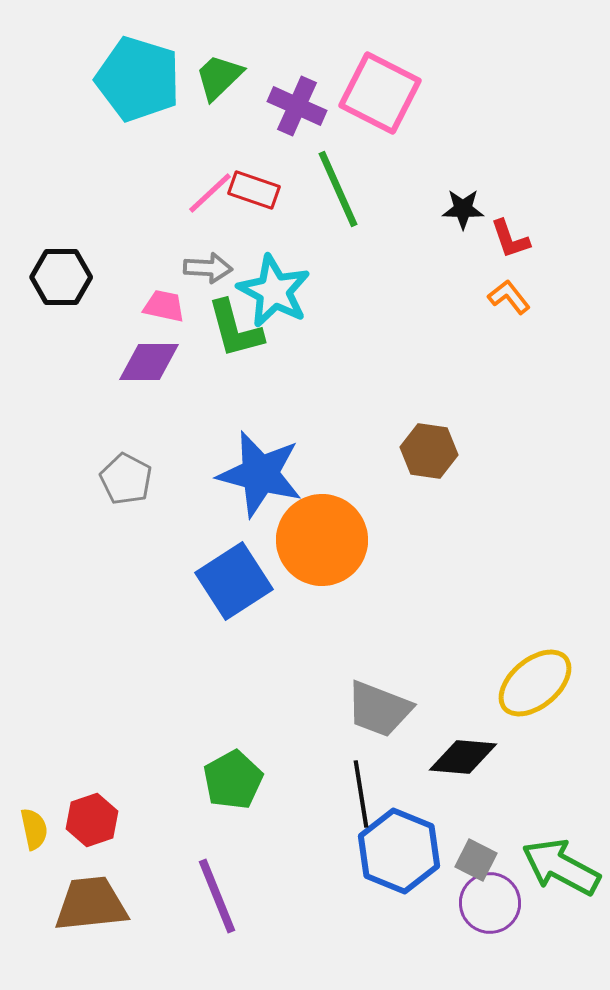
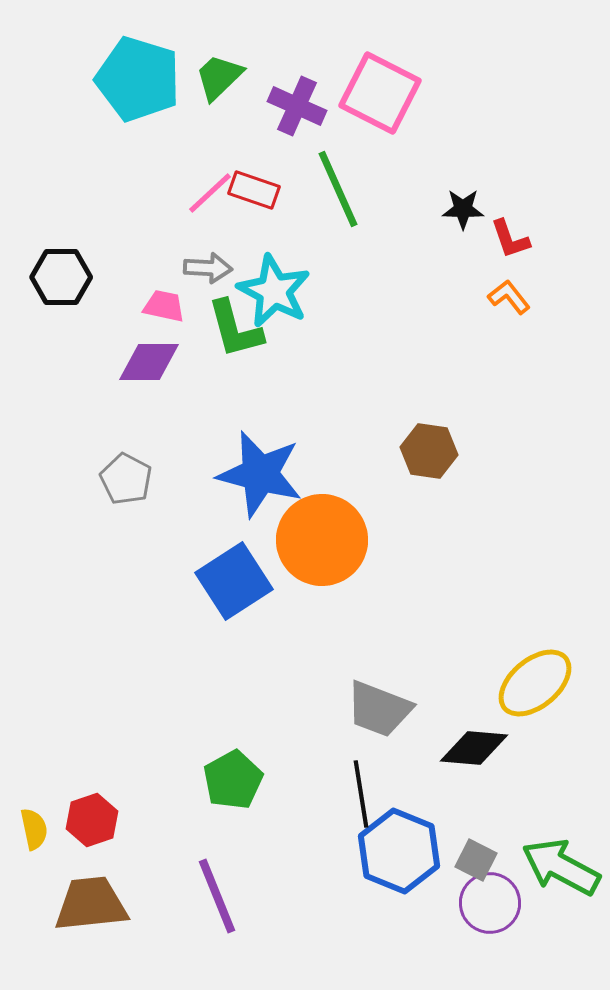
black diamond: moved 11 px right, 9 px up
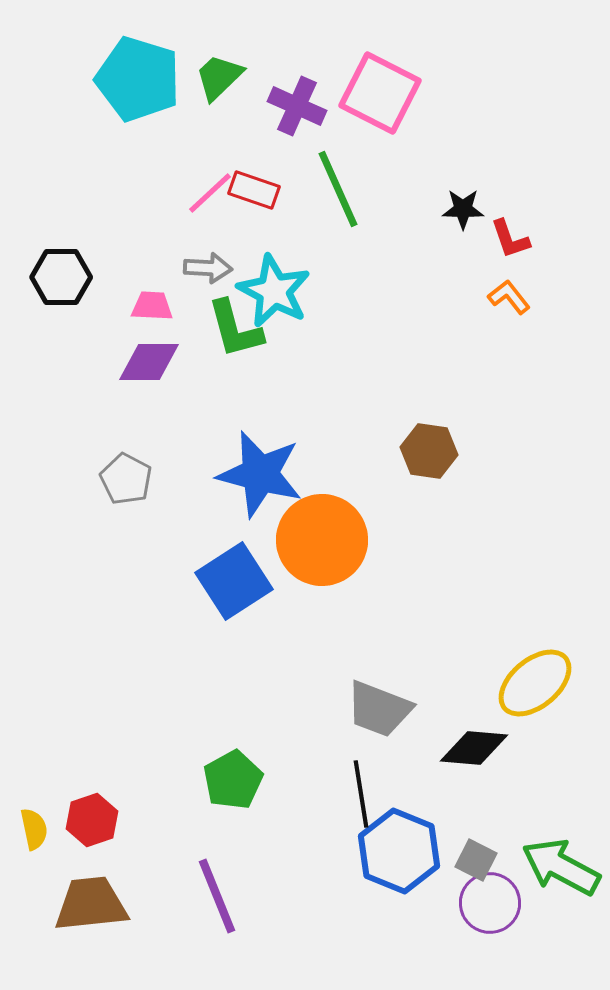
pink trapezoid: moved 12 px left; rotated 9 degrees counterclockwise
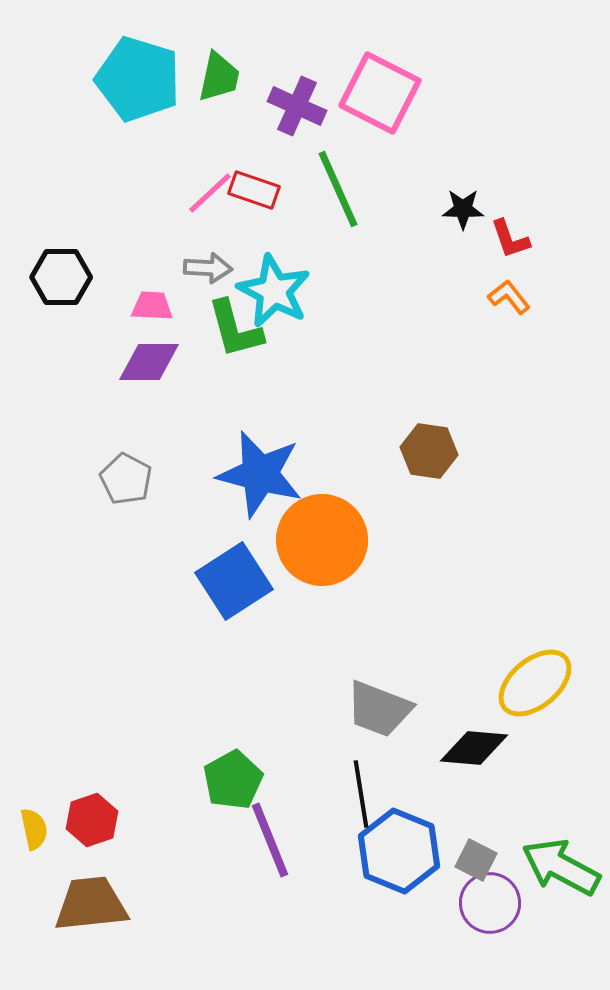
green trapezoid: rotated 146 degrees clockwise
purple line: moved 53 px right, 56 px up
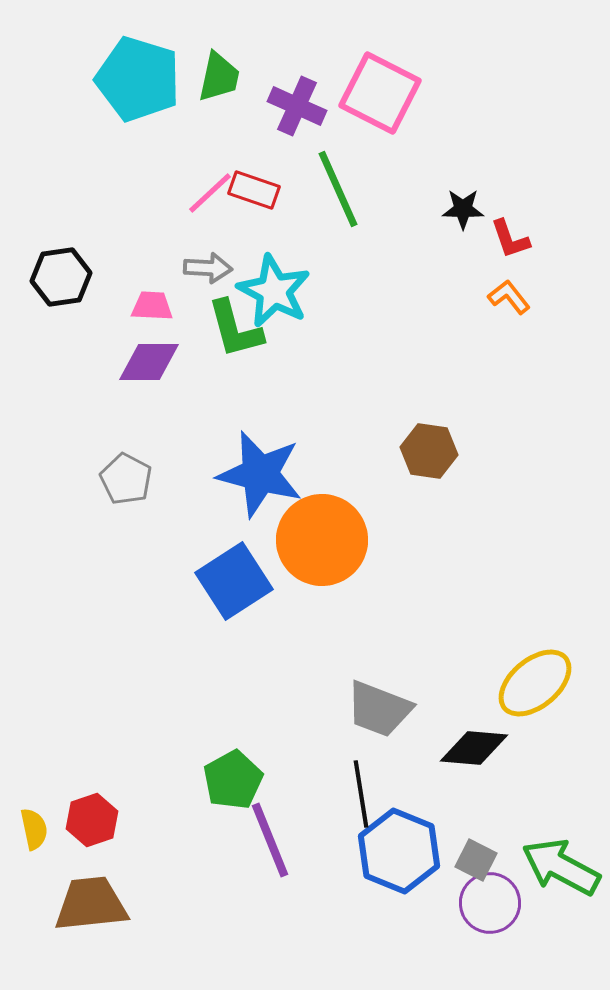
black hexagon: rotated 8 degrees counterclockwise
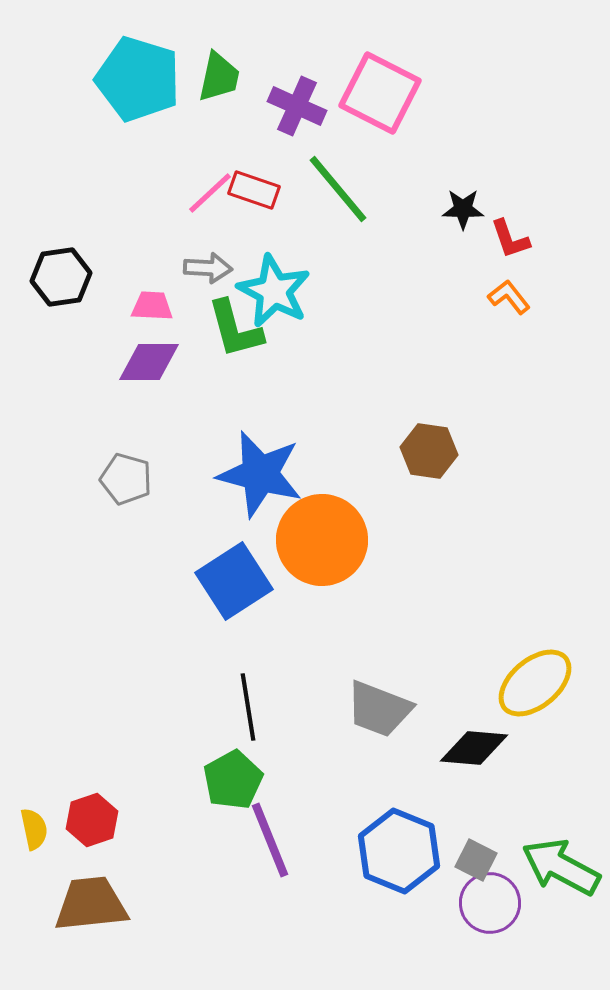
green line: rotated 16 degrees counterclockwise
gray pentagon: rotated 12 degrees counterclockwise
black line: moved 113 px left, 87 px up
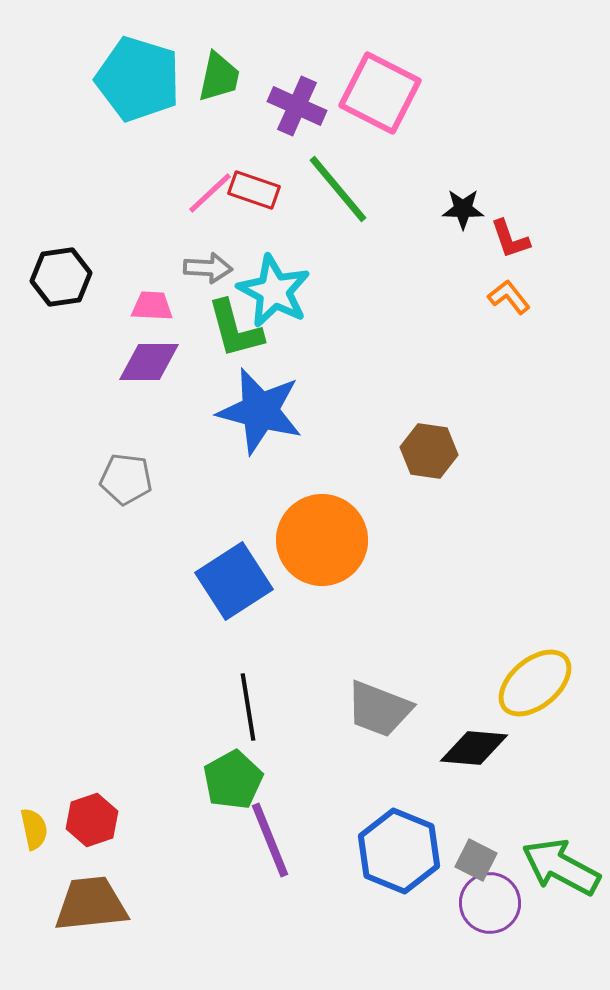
blue star: moved 63 px up
gray pentagon: rotated 9 degrees counterclockwise
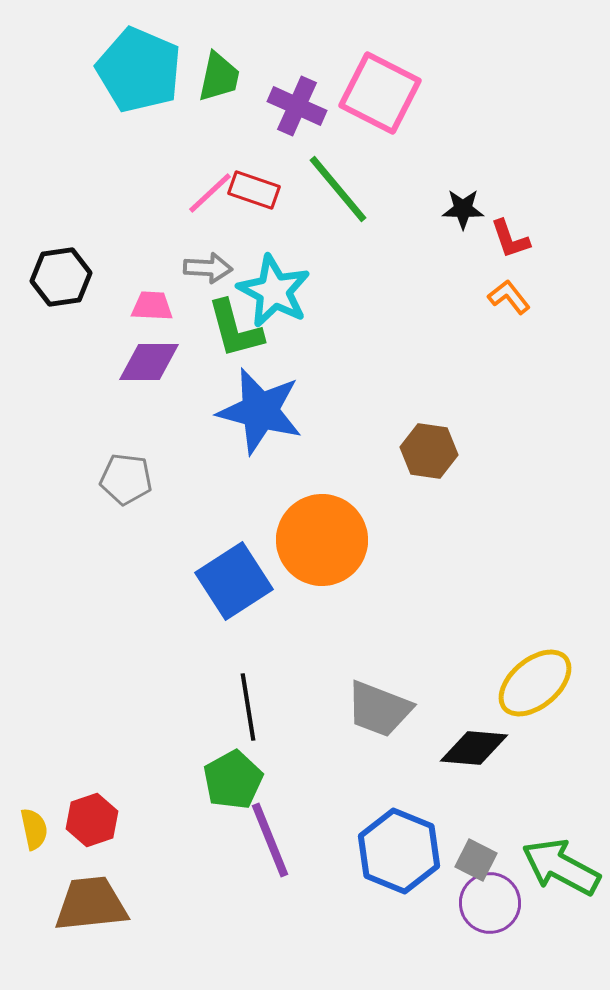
cyan pentagon: moved 1 px right, 9 px up; rotated 6 degrees clockwise
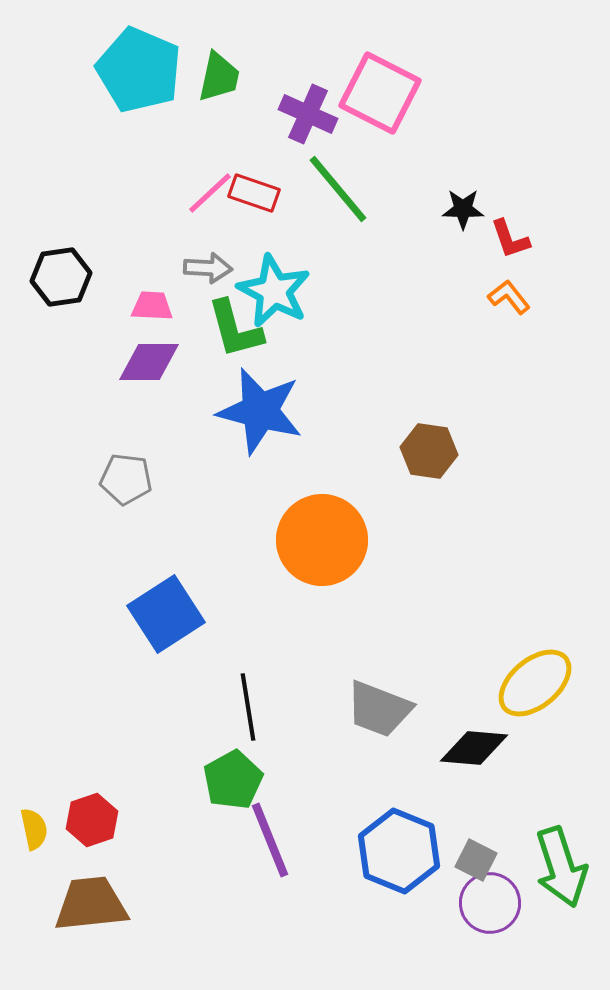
purple cross: moved 11 px right, 8 px down
red rectangle: moved 3 px down
blue square: moved 68 px left, 33 px down
green arrow: rotated 136 degrees counterclockwise
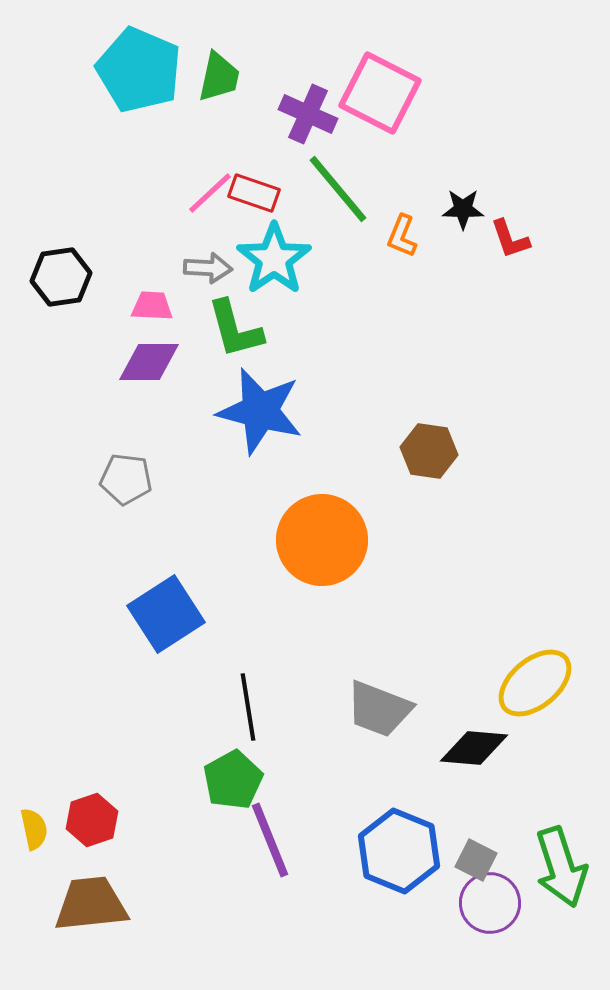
cyan star: moved 32 px up; rotated 10 degrees clockwise
orange L-shape: moved 107 px left, 61 px up; rotated 120 degrees counterclockwise
